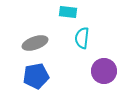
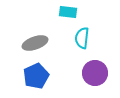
purple circle: moved 9 px left, 2 px down
blue pentagon: rotated 15 degrees counterclockwise
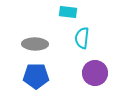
gray ellipse: moved 1 px down; rotated 20 degrees clockwise
blue pentagon: rotated 25 degrees clockwise
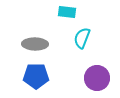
cyan rectangle: moved 1 px left
cyan semicircle: rotated 15 degrees clockwise
purple circle: moved 2 px right, 5 px down
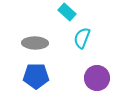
cyan rectangle: rotated 36 degrees clockwise
gray ellipse: moved 1 px up
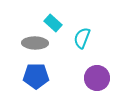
cyan rectangle: moved 14 px left, 11 px down
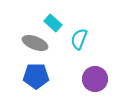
cyan semicircle: moved 3 px left, 1 px down
gray ellipse: rotated 20 degrees clockwise
purple circle: moved 2 px left, 1 px down
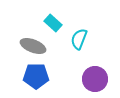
gray ellipse: moved 2 px left, 3 px down
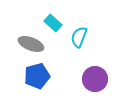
cyan semicircle: moved 2 px up
gray ellipse: moved 2 px left, 2 px up
blue pentagon: moved 1 px right; rotated 15 degrees counterclockwise
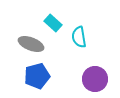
cyan semicircle: rotated 30 degrees counterclockwise
